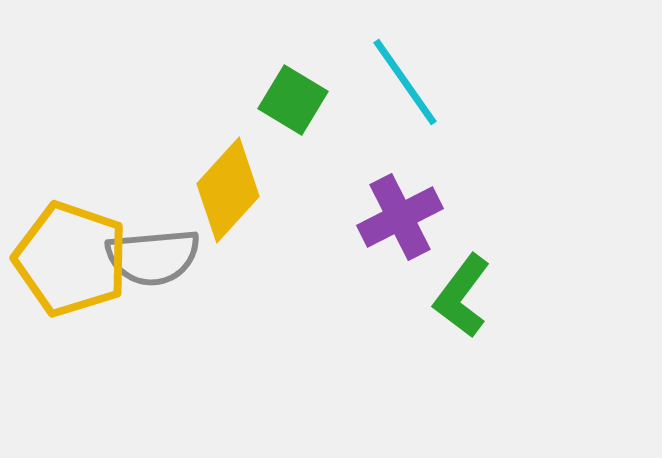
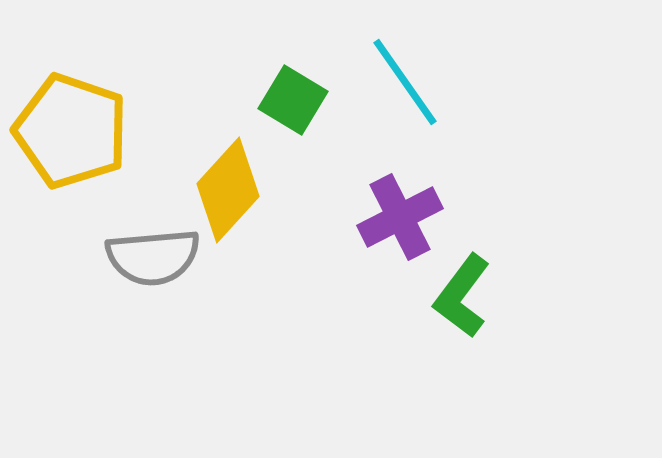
yellow pentagon: moved 128 px up
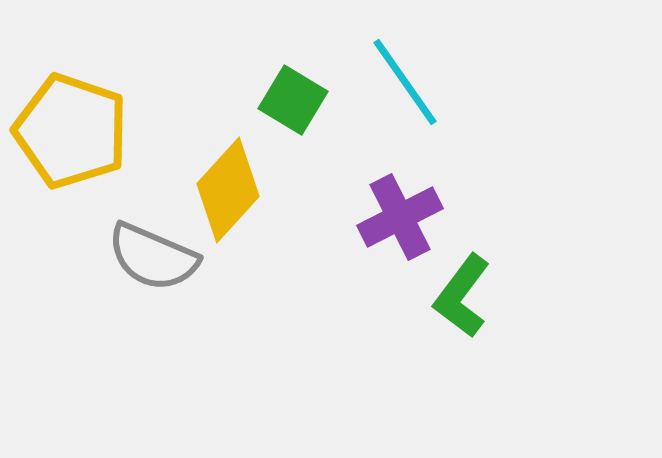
gray semicircle: rotated 28 degrees clockwise
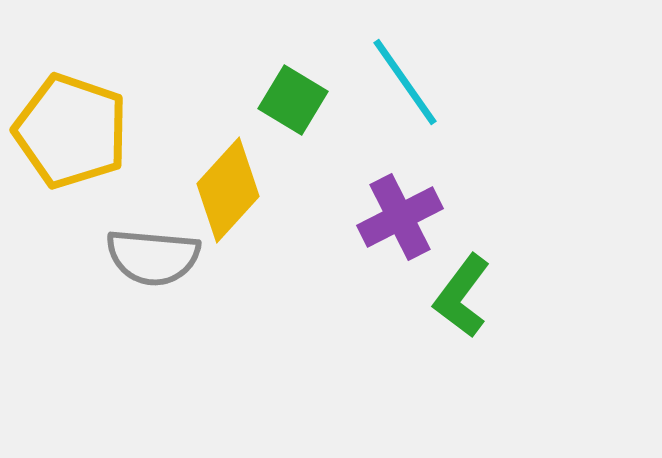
gray semicircle: rotated 18 degrees counterclockwise
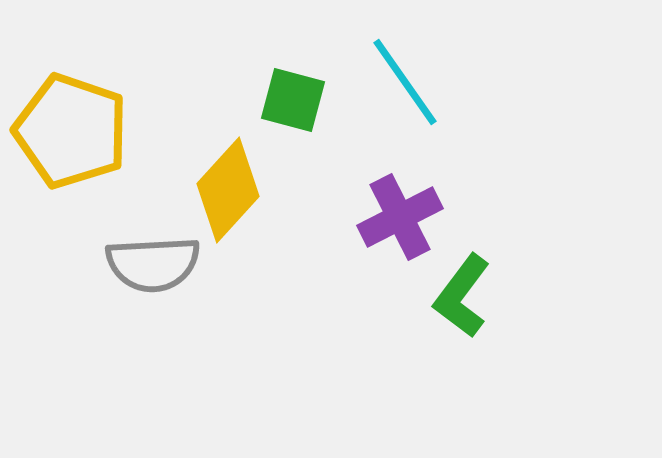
green square: rotated 16 degrees counterclockwise
gray semicircle: moved 7 px down; rotated 8 degrees counterclockwise
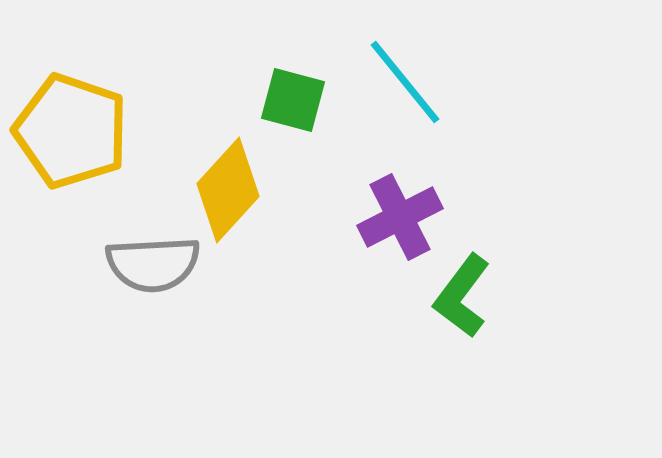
cyan line: rotated 4 degrees counterclockwise
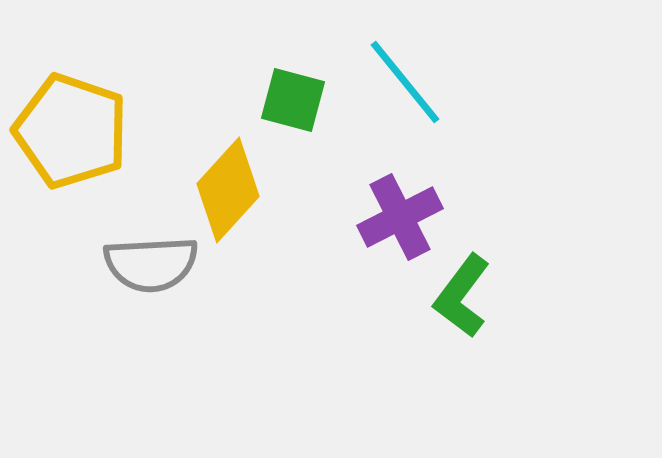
gray semicircle: moved 2 px left
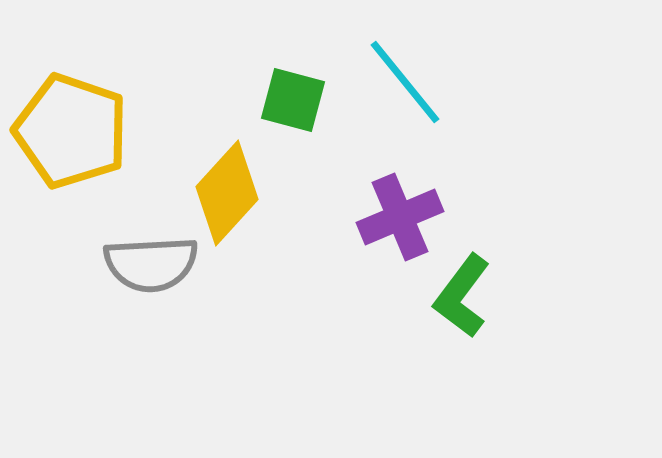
yellow diamond: moved 1 px left, 3 px down
purple cross: rotated 4 degrees clockwise
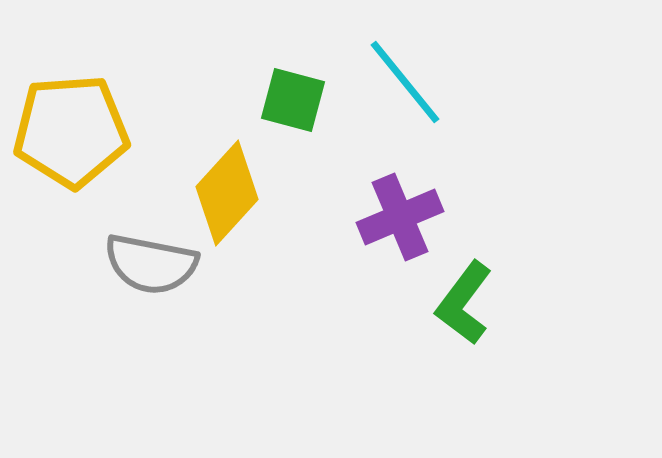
yellow pentagon: rotated 23 degrees counterclockwise
gray semicircle: rotated 14 degrees clockwise
green L-shape: moved 2 px right, 7 px down
